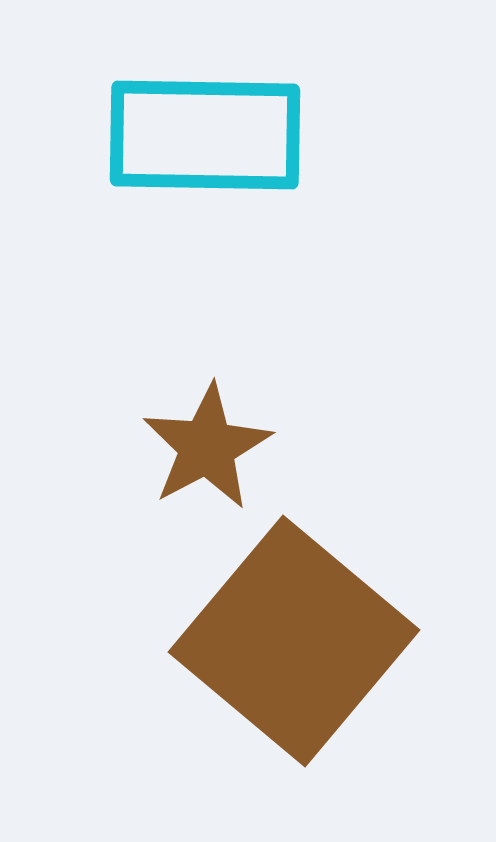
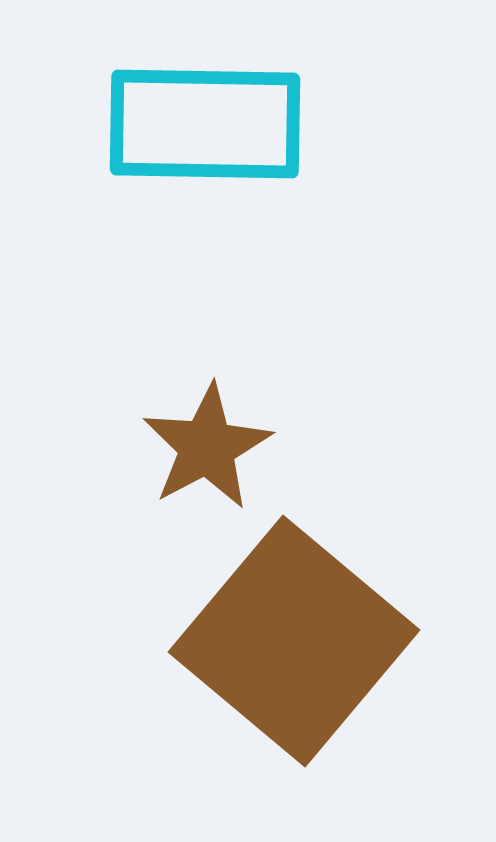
cyan rectangle: moved 11 px up
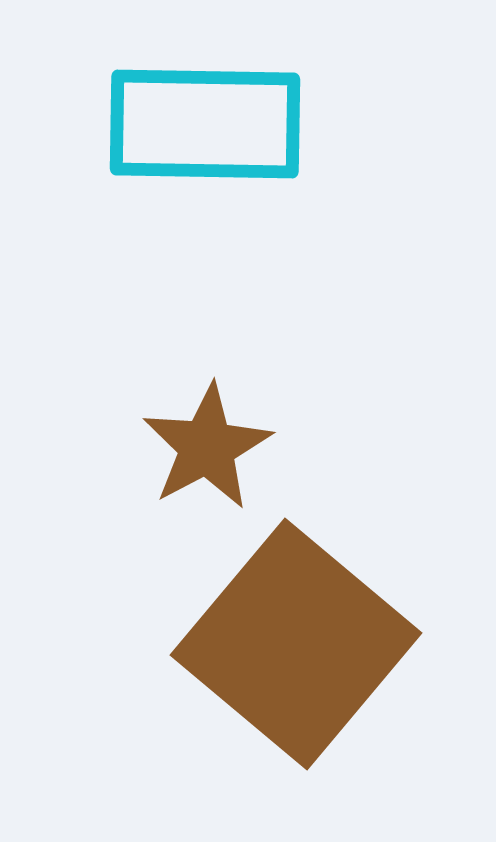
brown square: moved 2 px right, 3 px down
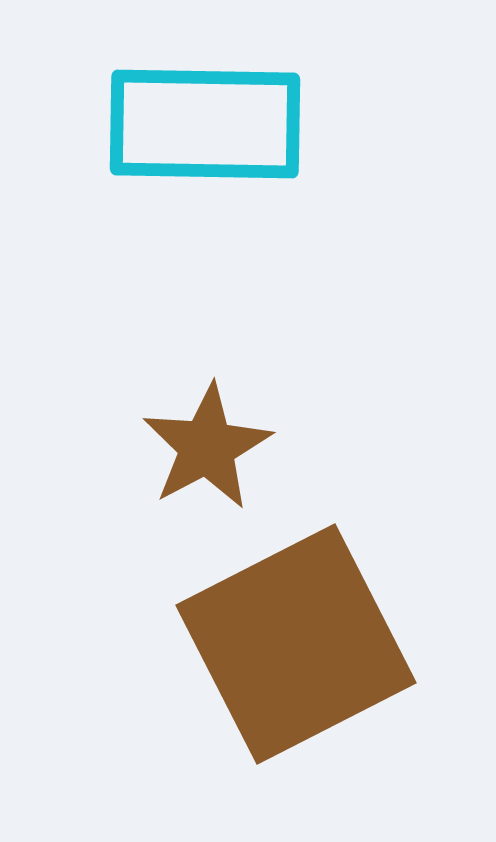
brown square: rotated 23 degrees clockwise
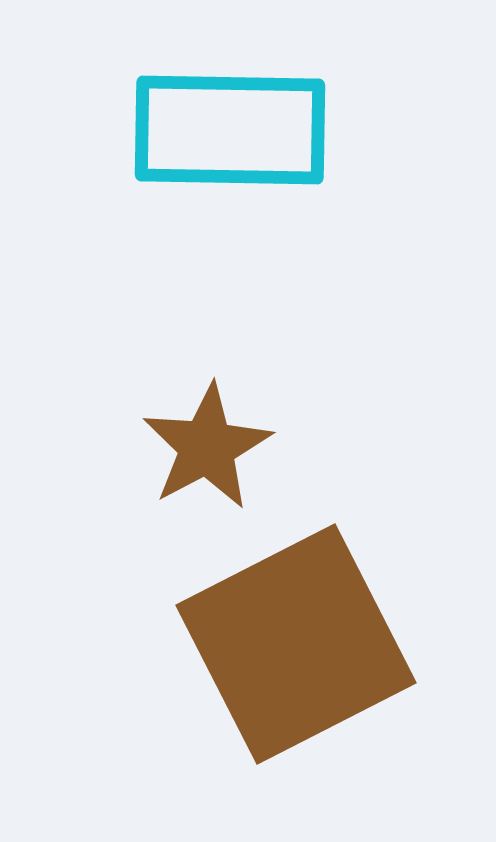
cyan rectangle: moved 25 px right, 6 px down
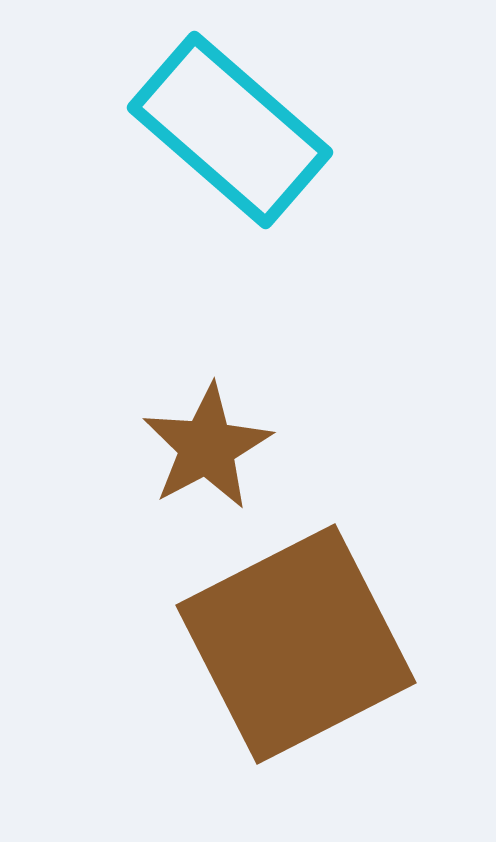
cyan rectangle: rotated 40 degrees clockwise
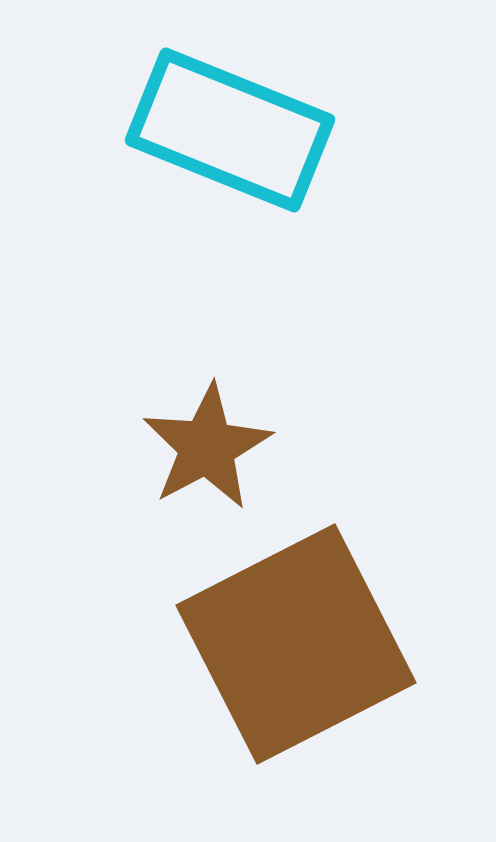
cyan rectangle: rotated 19 degrees counterclockwise
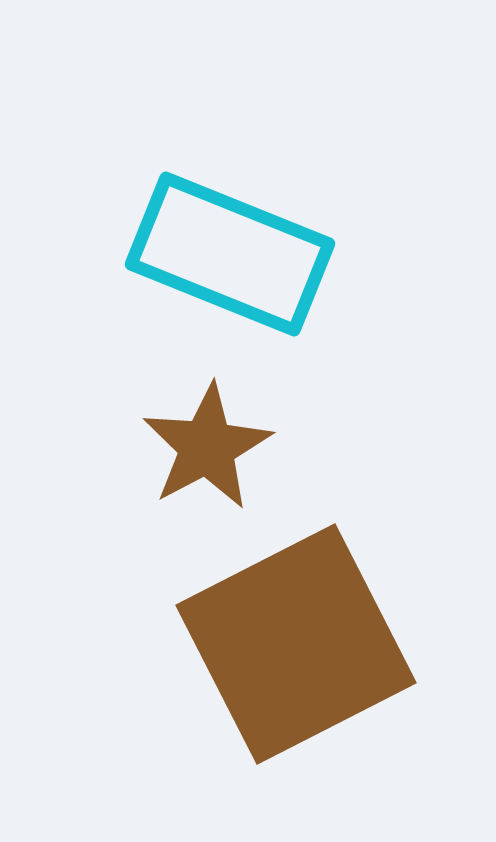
cyan rectangle: moved 124 px down
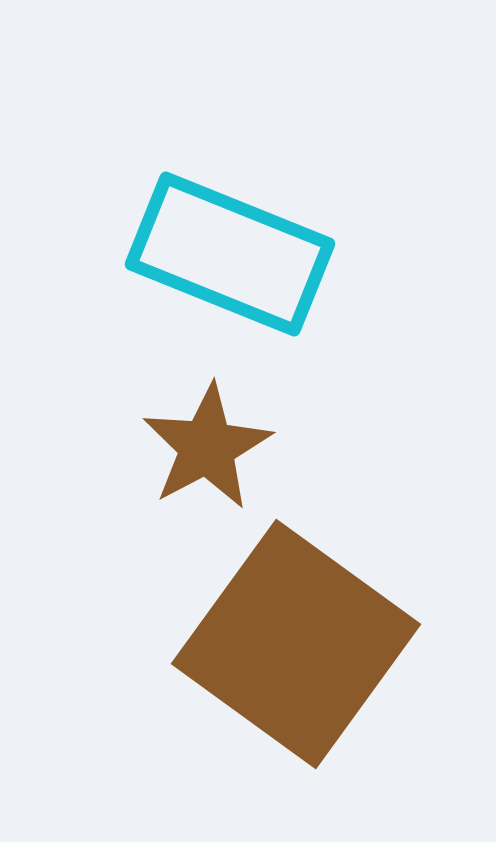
brown square: rotated 27 degrees counterclockwise
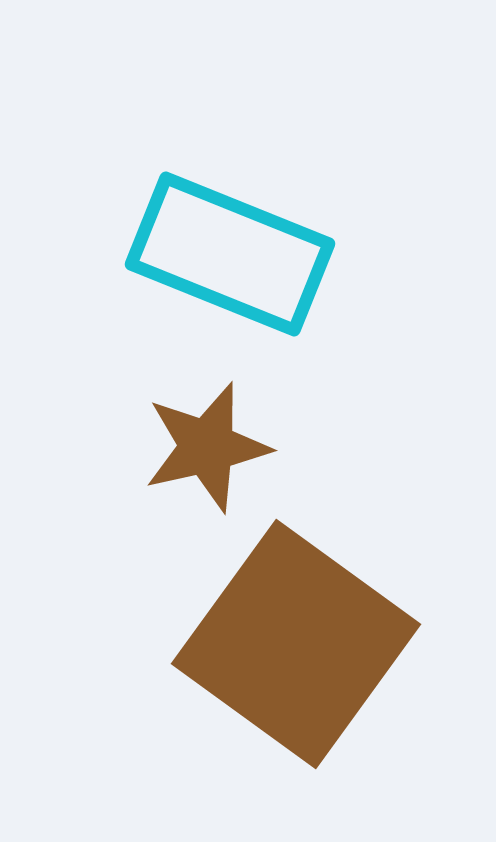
brown star: rotated 15 degrees clockwise
